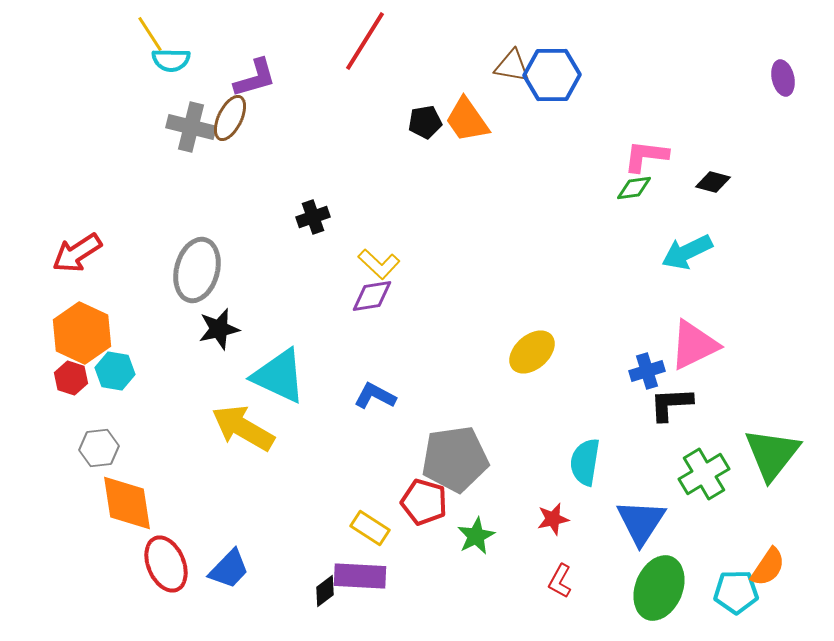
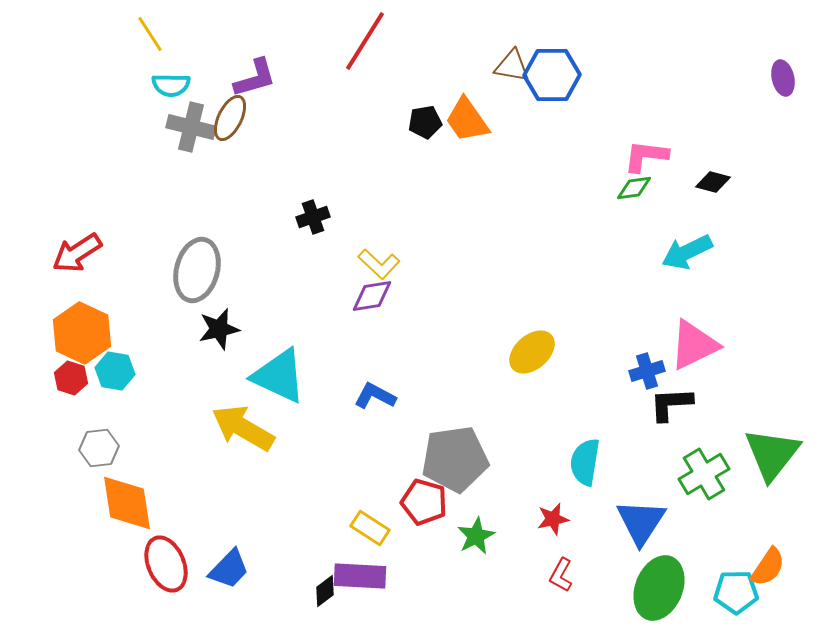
cyan semicircle at (171, 60): moved 25 px down
red L-shape at (560, 581): moved 1 px right, 6 px up
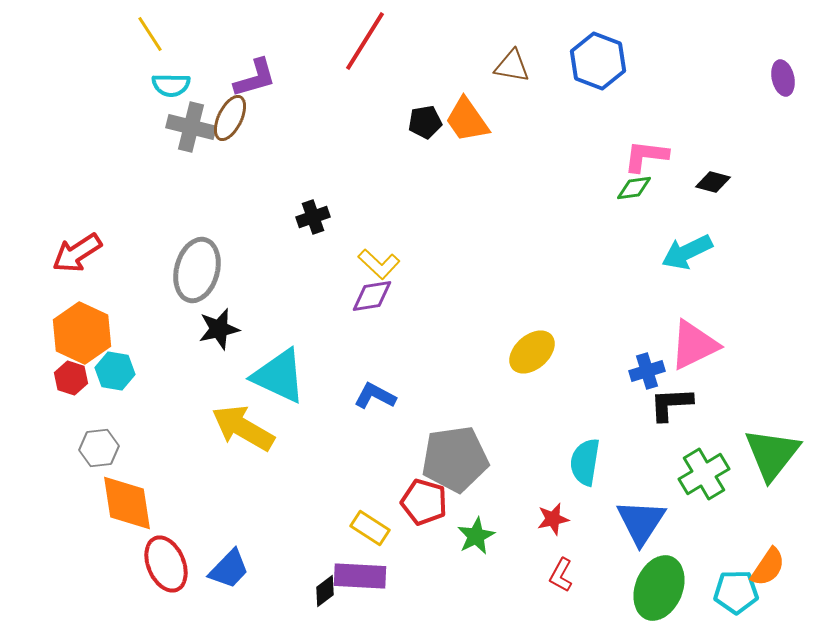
blue hexagon at (552, 75): moved 46 px right, 14 px up; rotated 22 degrees clockwise
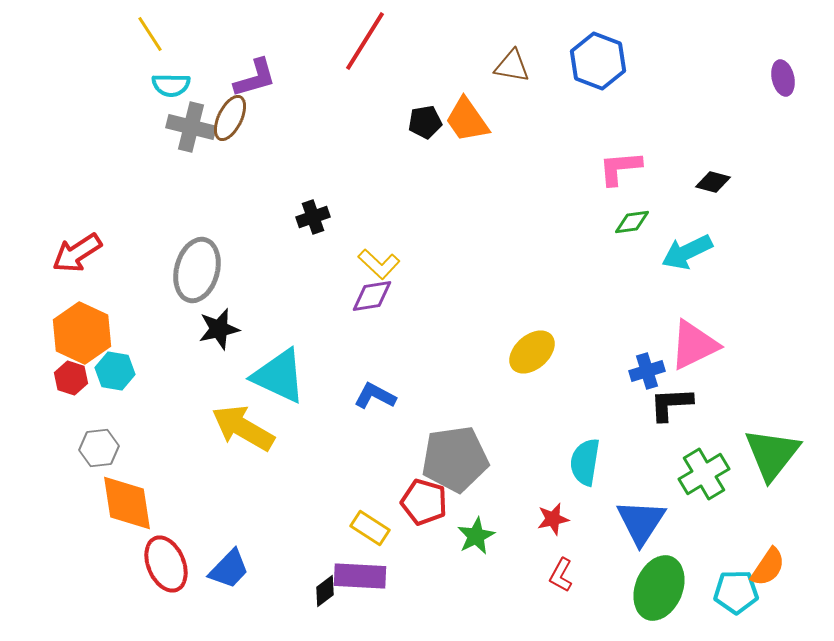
pink L-shape at (646, 156): moved 26 px left, 12 px down; rotated 12 degrees counterclockwise
green diamond at (634, 188): moved 2 px left, 34 px down
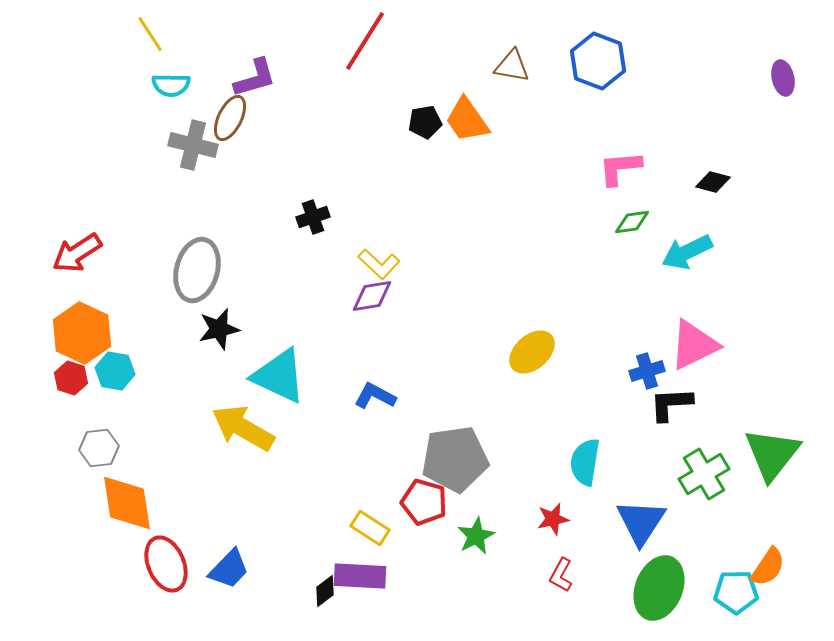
gray cross at (191, 127): moved 2 px right, 18 px down
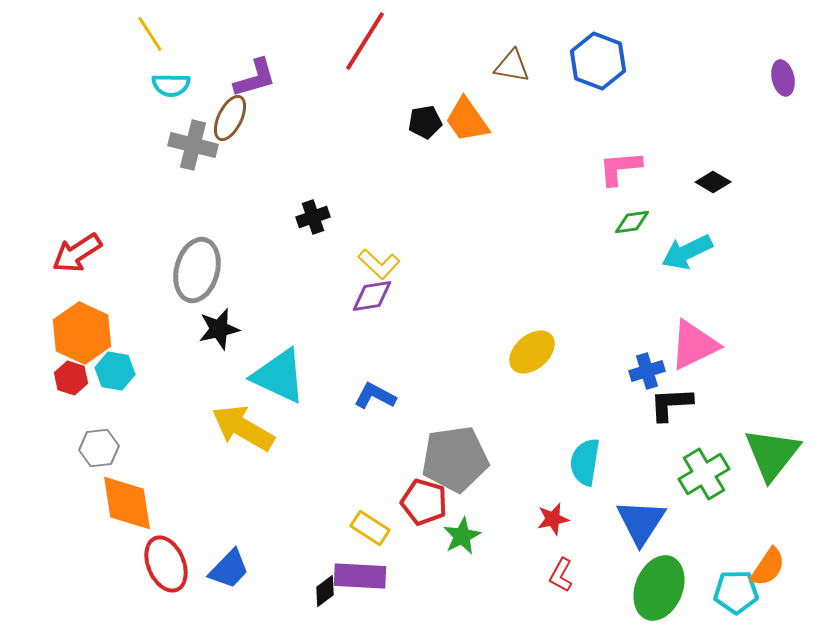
black diamond at (713, 182): rotated 16 degrees clockwise
green star at (476, 536): moved 14 px left
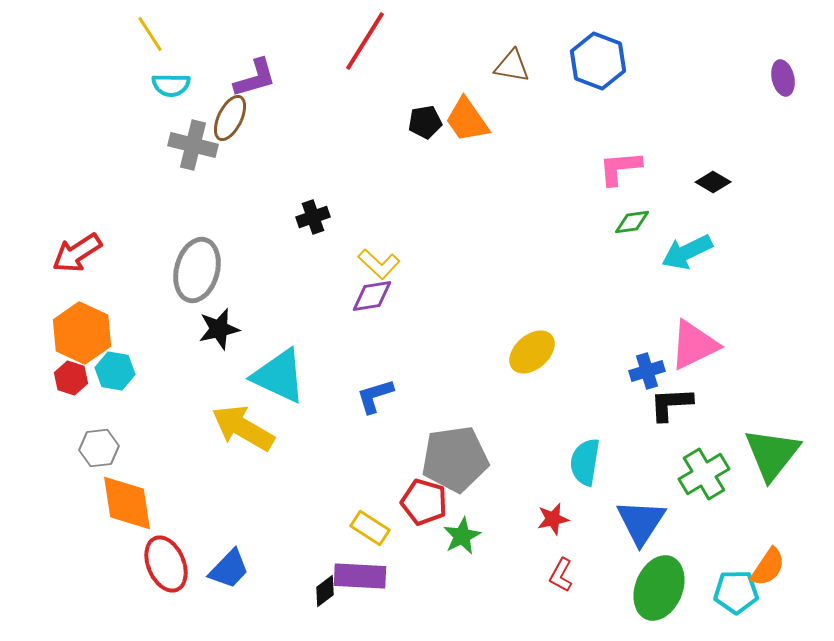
blue L-shape at (375, 396): rotated 45 degrees counterclockwise
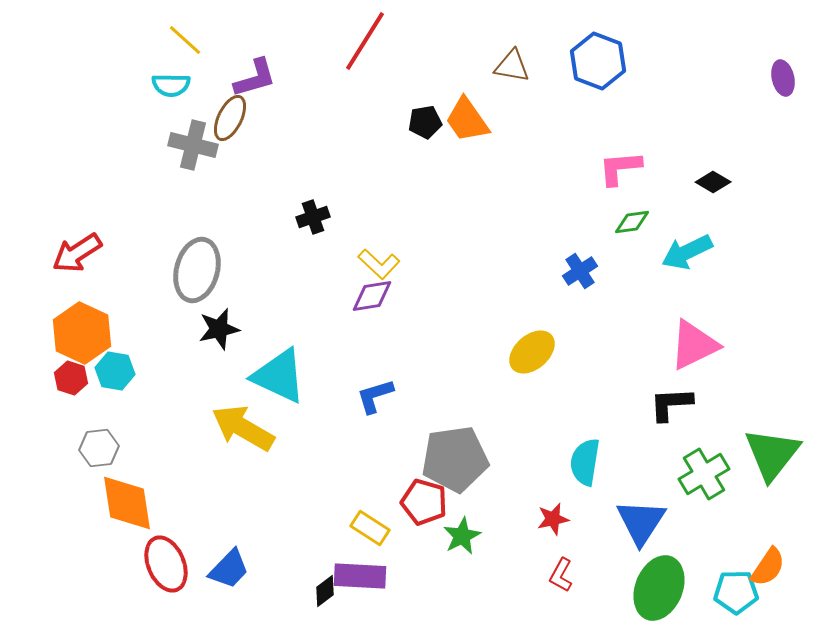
yellow line at (150, 34): moved 35 px right, 6 px down; rotated 15 degrees counterclockwise
blue cross at (647, 371): moved 67 px left, 100 px up; rotated 16 degrees counterclockwise
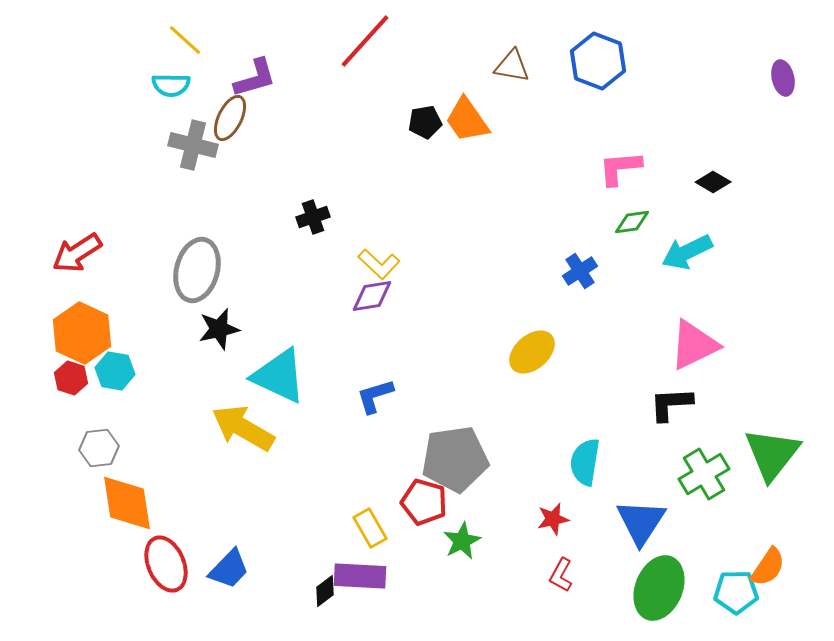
red line at (365, 41): rotated 10 degrees clockwise
yellow rectangle at (370, 528): rotated 27 degrees clockwise
green star at (462, 536): moved 5 px down
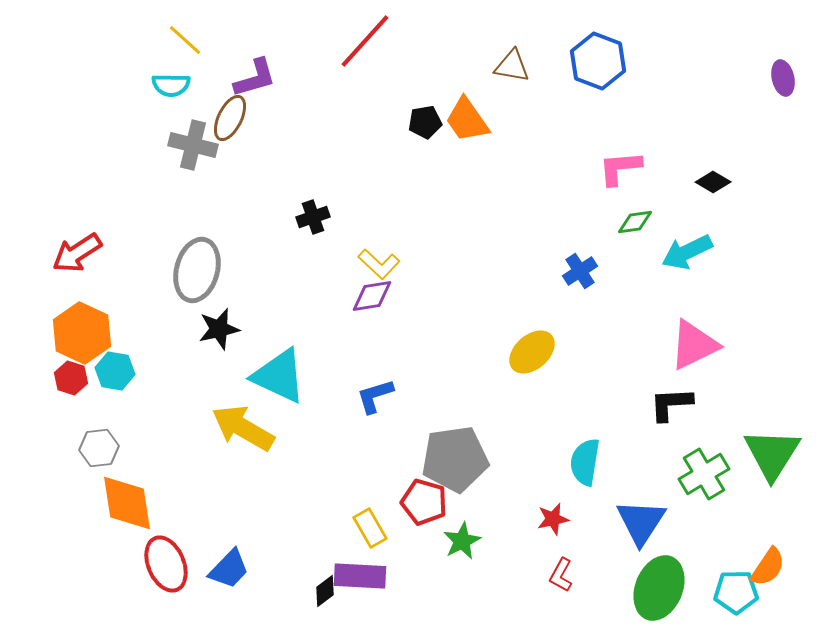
green diamond at (632, 222): moved 3 px right
green triangle at (772, 454): rotated 6 degrees counterclockwise
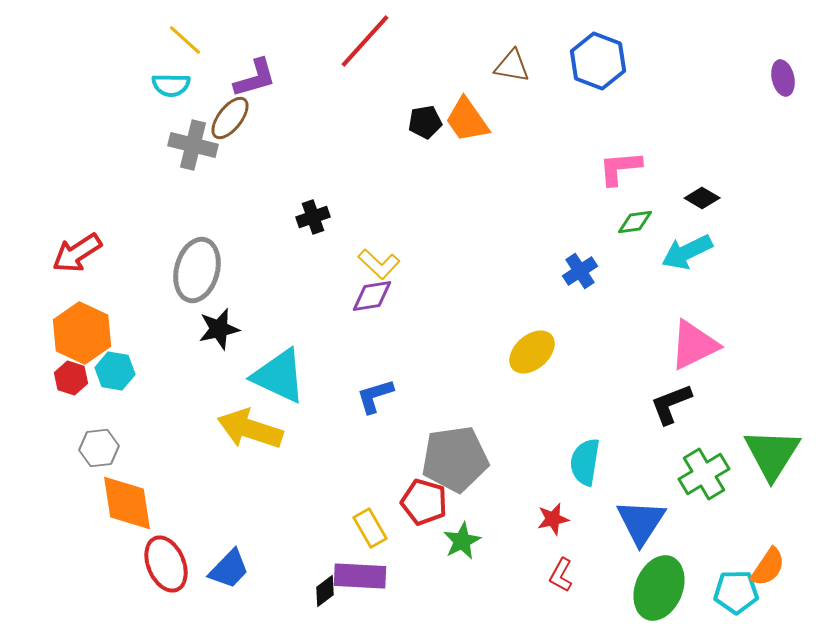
brown ellipse at (230, 118): rotated 12 degrees clockwise
black diamond at (713, 182): moved 11 px left, 16 px down
black L-shape at (671, 404): rotated 18 degrees counterclockwise
yellow arrow at (243, 428): moved 7 px right, 1 px down; rotated 12 degrees counterclockwise
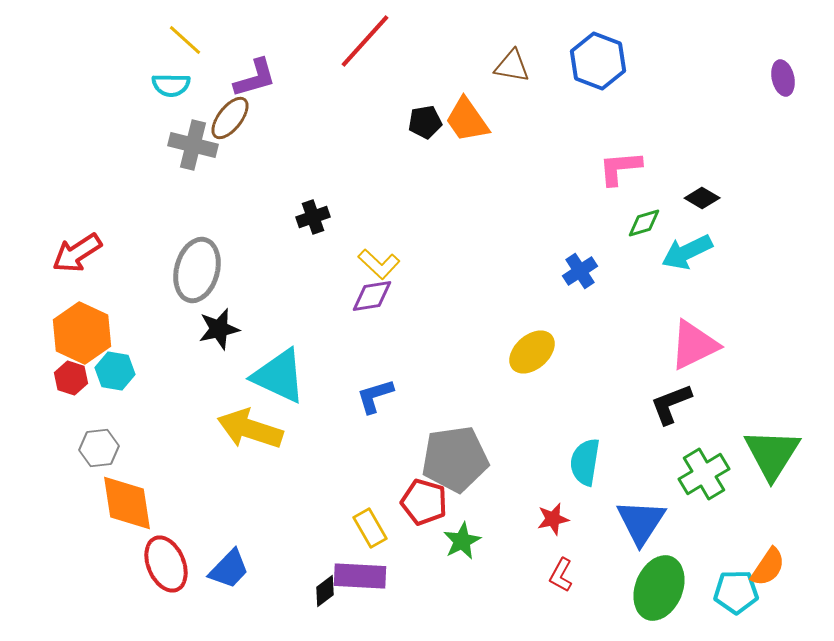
green diamond at (635, 222): moved 9 px right, 1 px down; rotated 9 degrees counterclockwise
